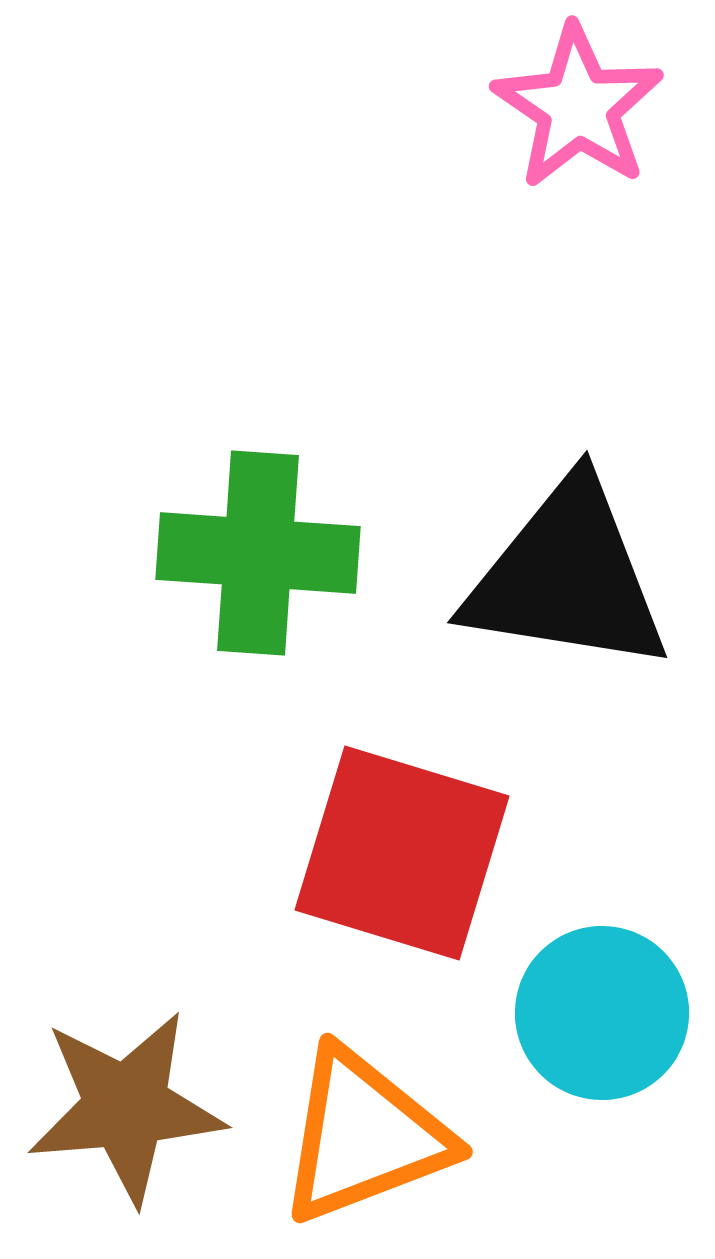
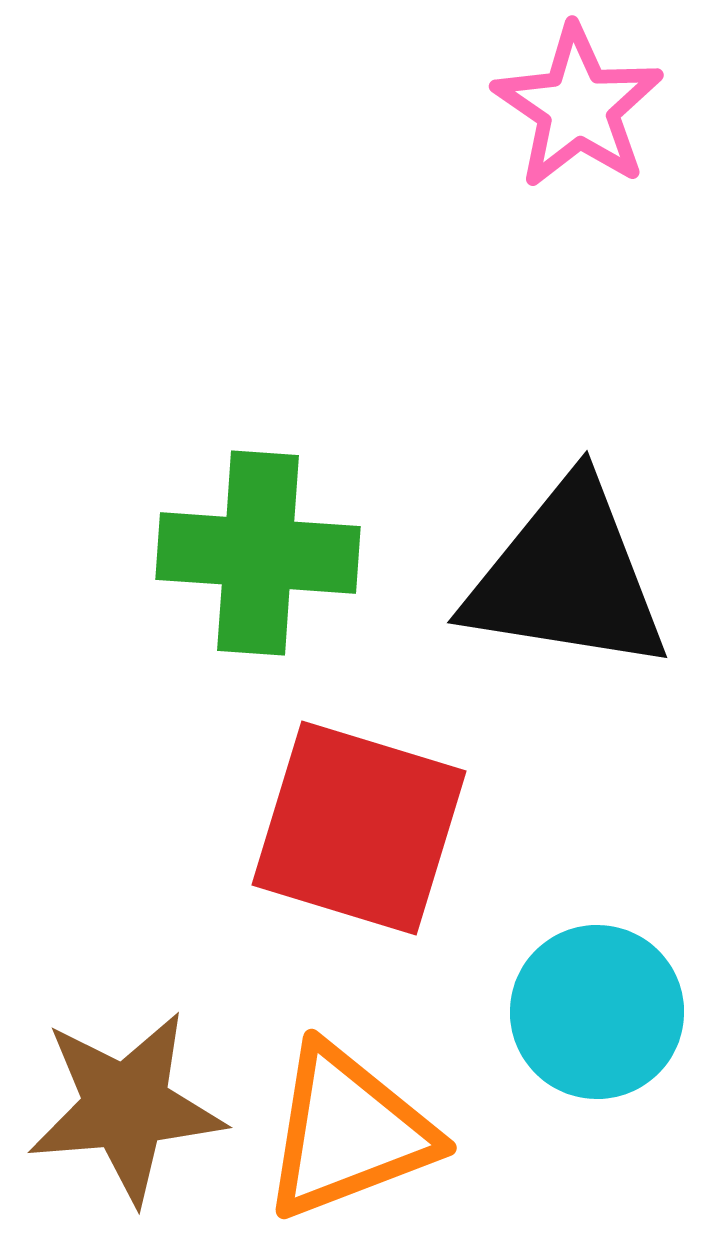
red square: moved 43 px left, 25 px up
cyan circle: moved 5 px left, 1 px up
orange triangle: moved 16 px left, 4 px up
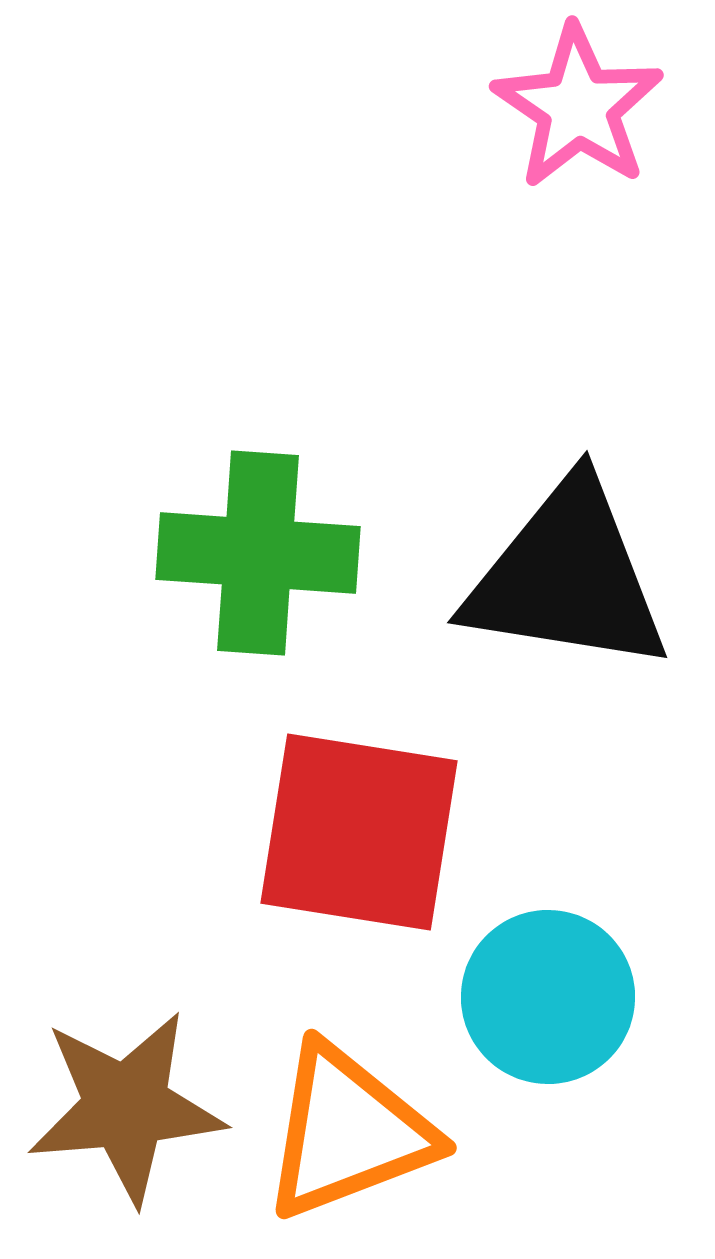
red square: moved 4 px down; rotated 8 degrees counterclockwise
cyan circle: moved 49 px left, 15 px up
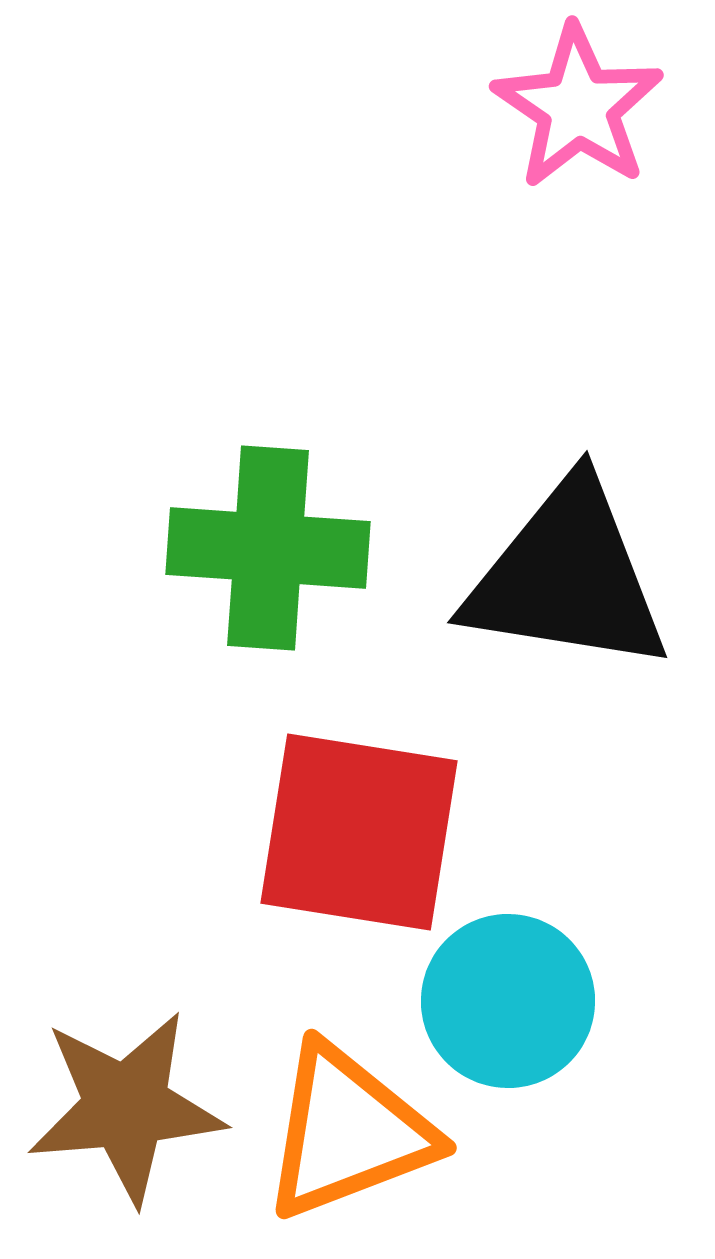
green cross: moved 10 px right, 5 px up
cyan circle: moved 40 px left, 4 px down
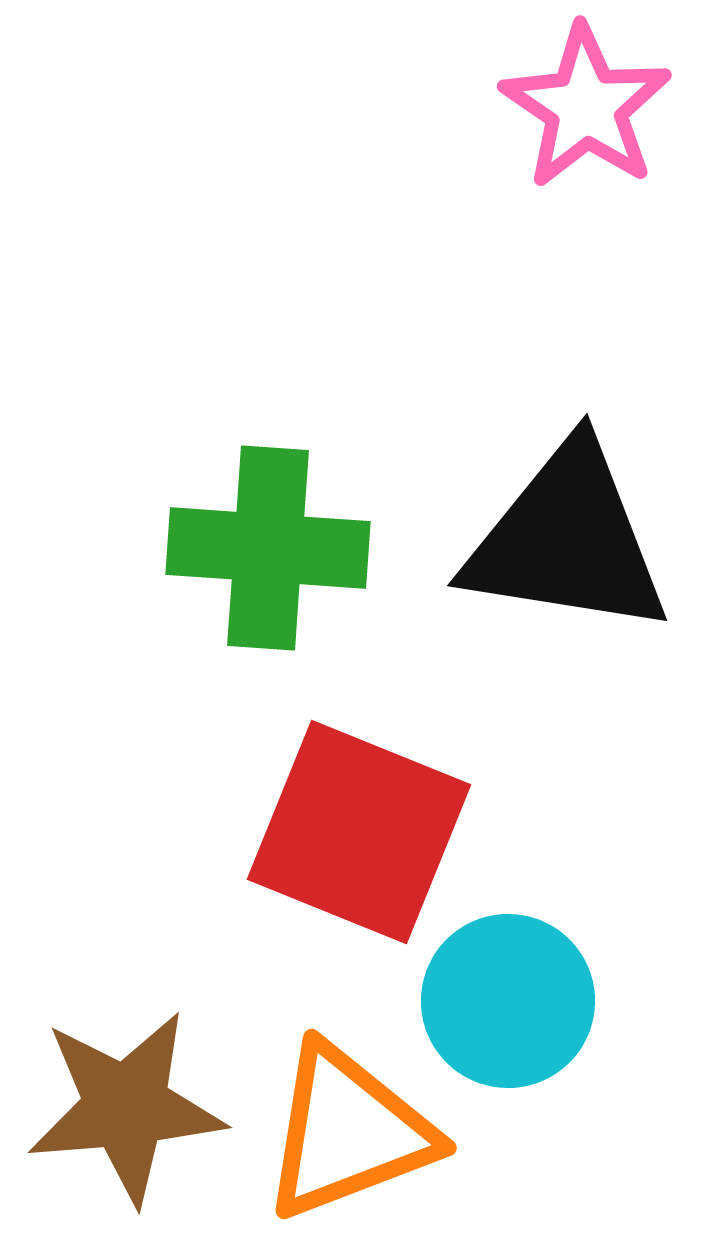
pink star: moved 8 px right
black triangle: moved 37 px up
red square: rotated 13 degrees clockwise
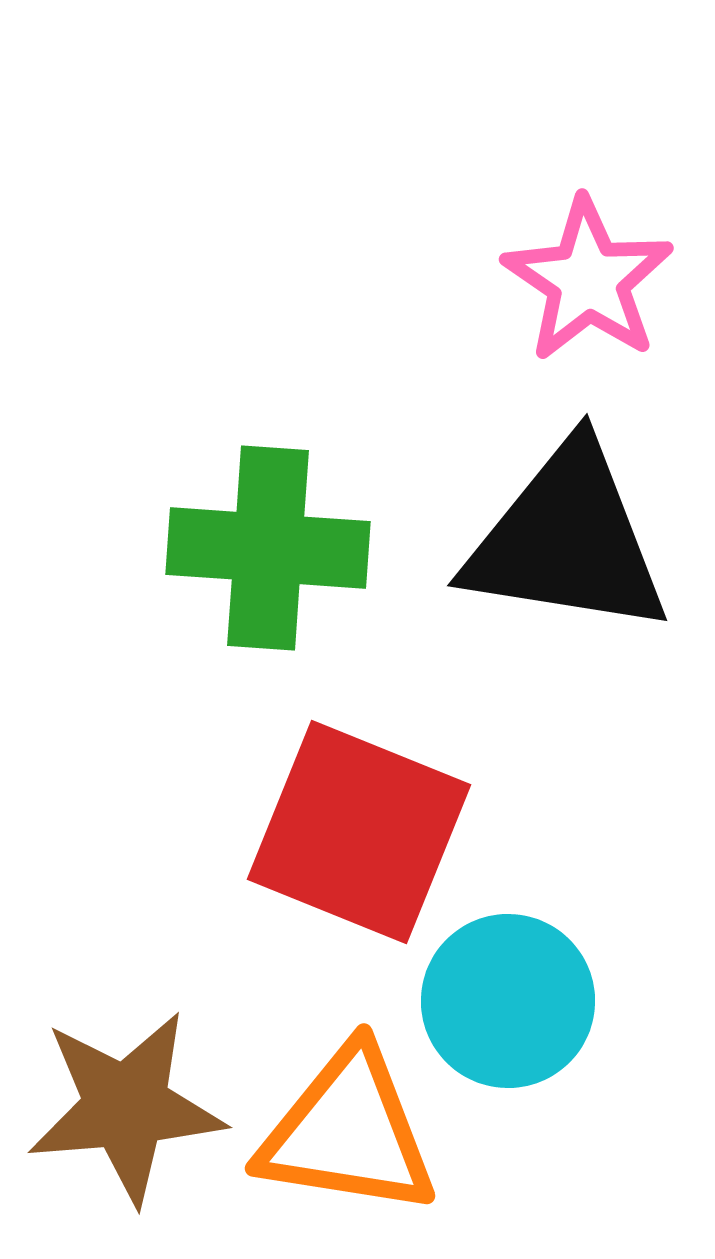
pink star: moved 2 px right, 173 px down
orange triangle: rotated 30 degrees clockwise
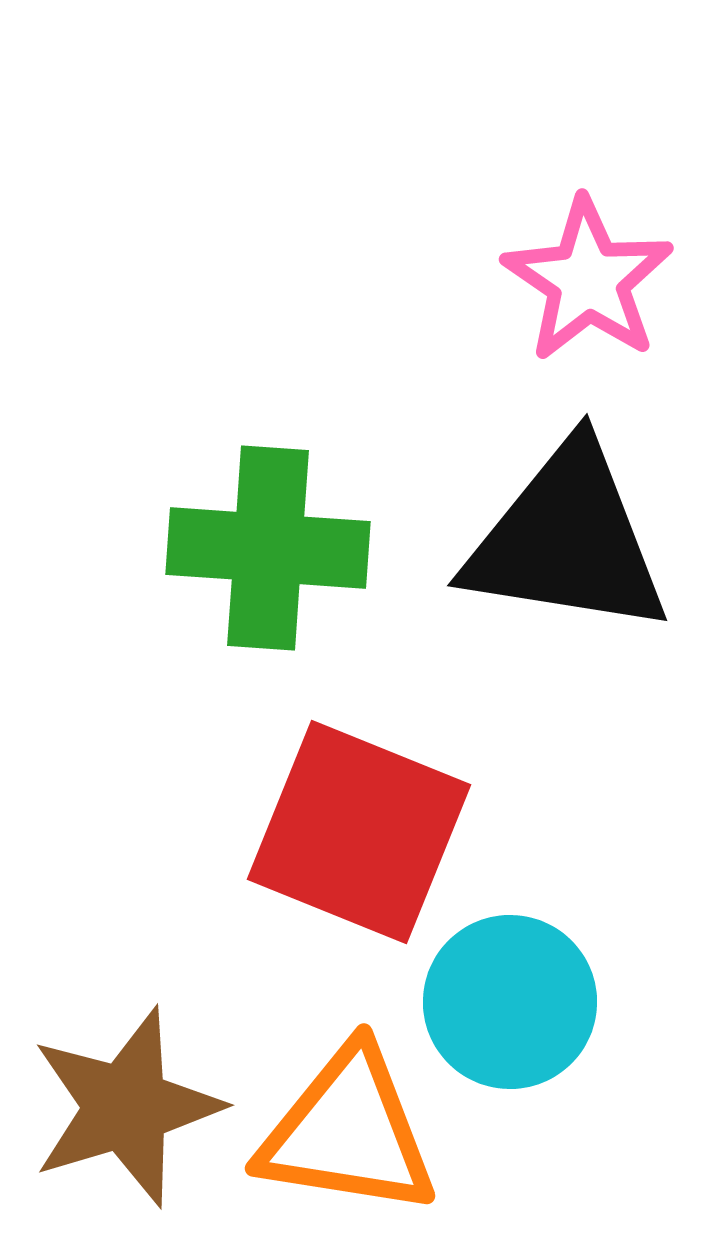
cyan circle: moved 2 px right, 1 px down
brown star: rotated 12 degrees counterclockwise
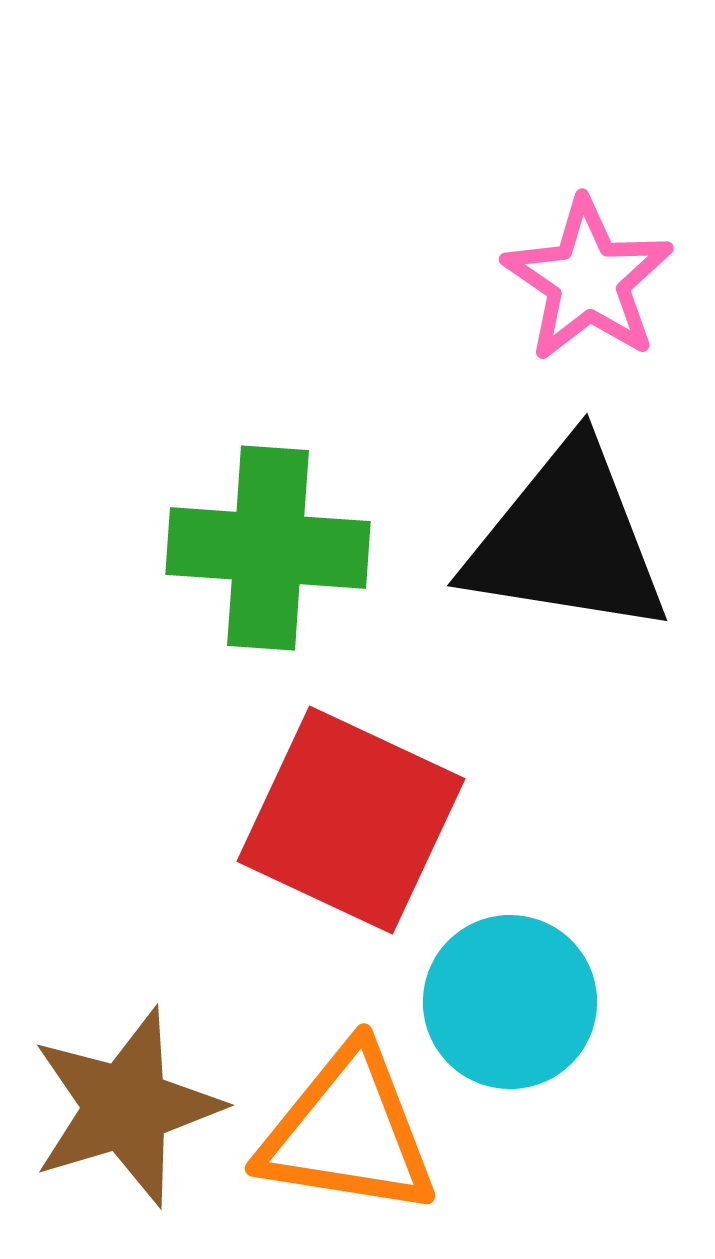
red square: moved 8 px left, 12 px up; rotated 3 degrees clockwise
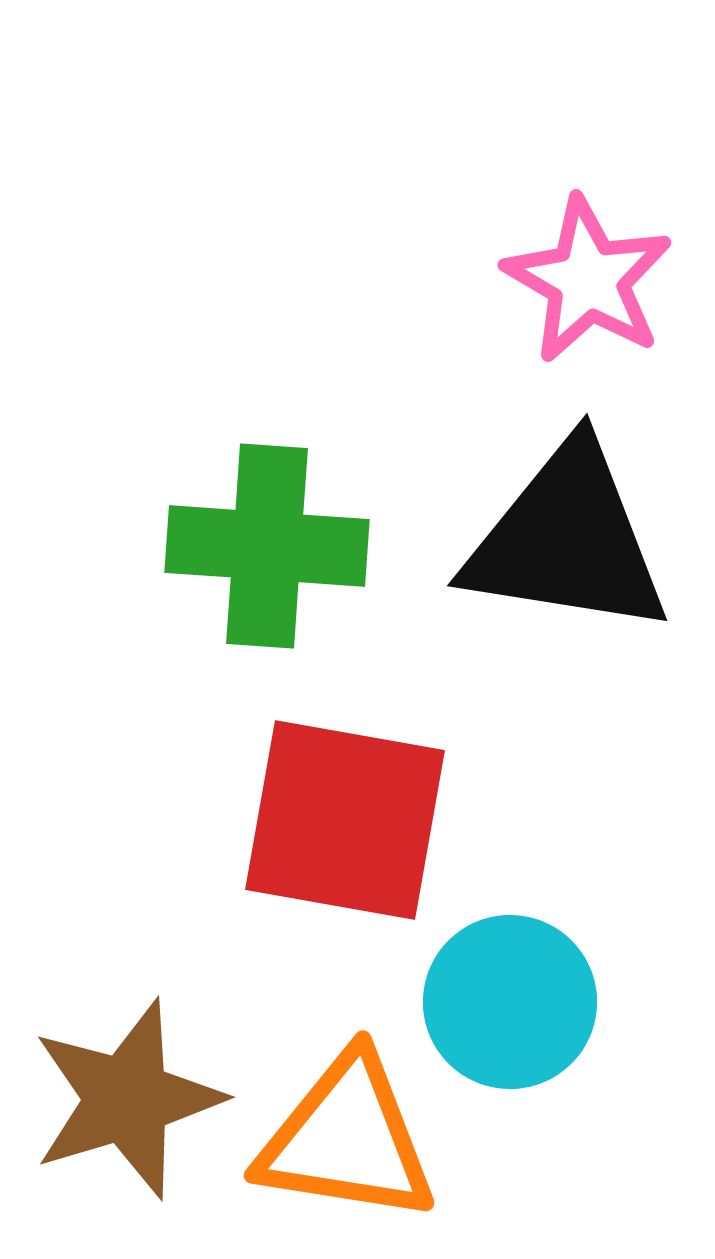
pink star: rotated 4 degrees counterclockwise
green cross: moved 1 px left, 2 px up
red square: moved 6 px left; rotated 15 degrees counterclockwise
brown star: moved 1 px right, 8 px up
orange triangle: moved 1 px left, 7 px down
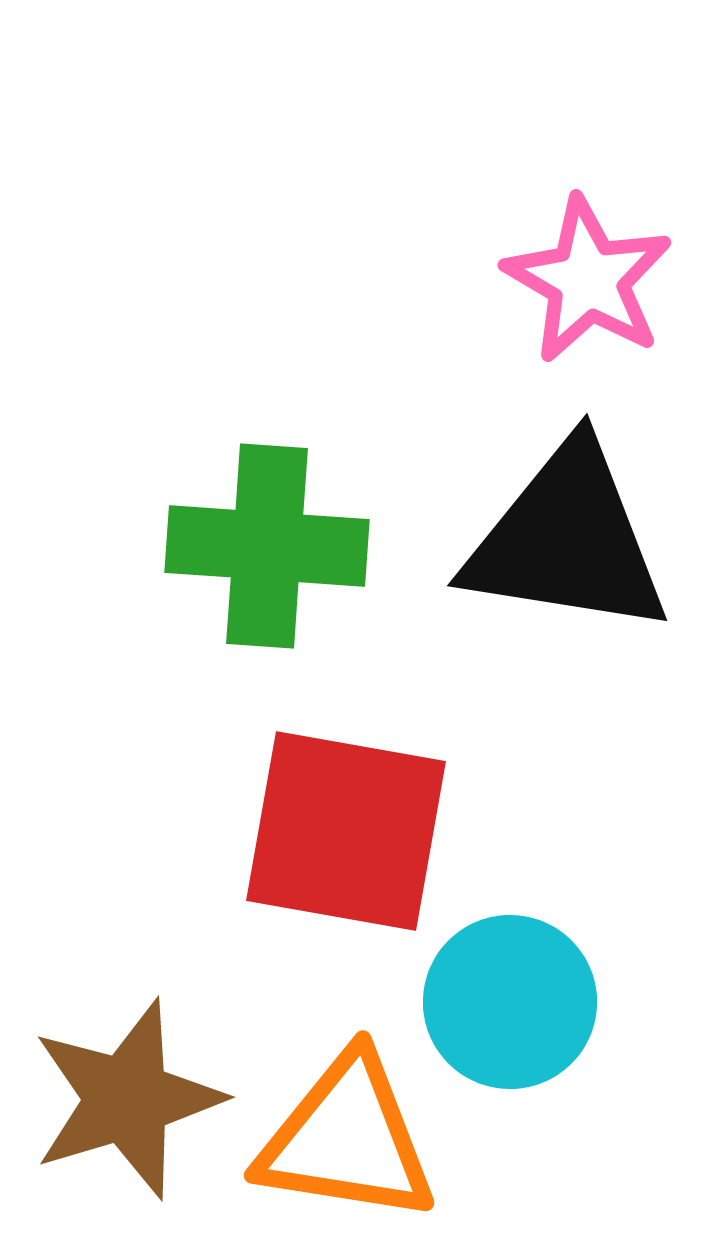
red square: moved 1 px right, 11 px down
